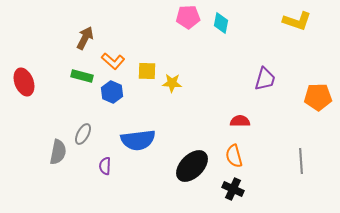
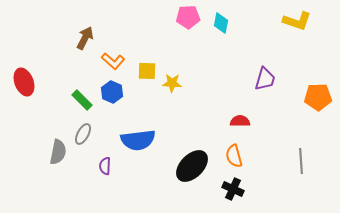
green rectangle: moved 24 px down; rotated 30 degrees clockwise
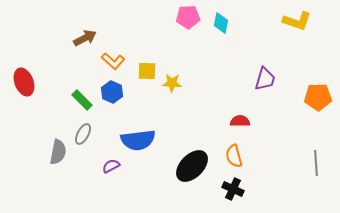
brown arrow: rotated 35 degrees clockwise
gray line: moved 15 px right, 2 px down
purple semicircle: moved 6 px right; rotated 60 degrees clockwise
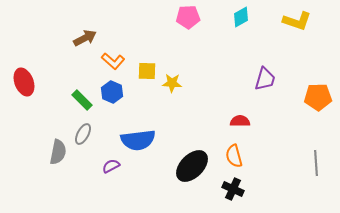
cyan diamond: moved 20 px right, 6 px up; rotated 50 degrees clockwise
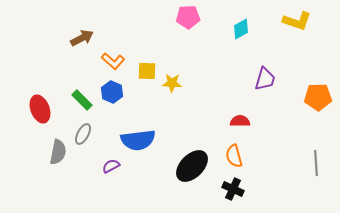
cyan diamond: moved 12 px down
brown arrow: moved 3 px left
red ellipse: moved 16 px right, 27 px down
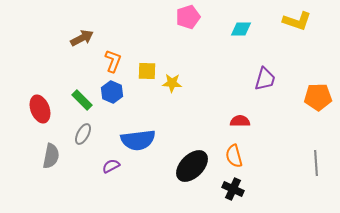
pink pentagon: rotated 15 degrees counterclockwise
cyan diamond: rotated 30 degrees clockwise
orange L-shape: rotated 110 degrees counterclockwise
gray semicircle: moved 7 px left, 4 px down
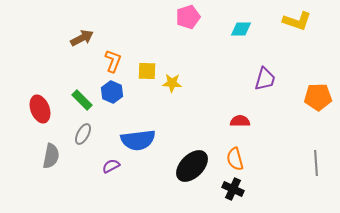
orange semicircle: moved 1 px right, 3 px down
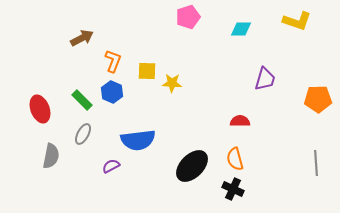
orange pentagon: moved 2 px down
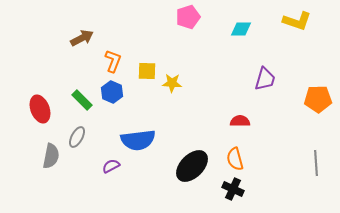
gray ellipse: moved 6 px left, 3 px down
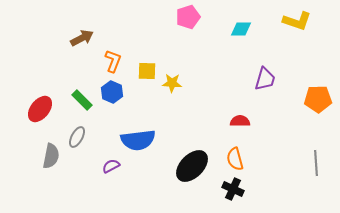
red ellipse: rotated 60 degrees clockwise
